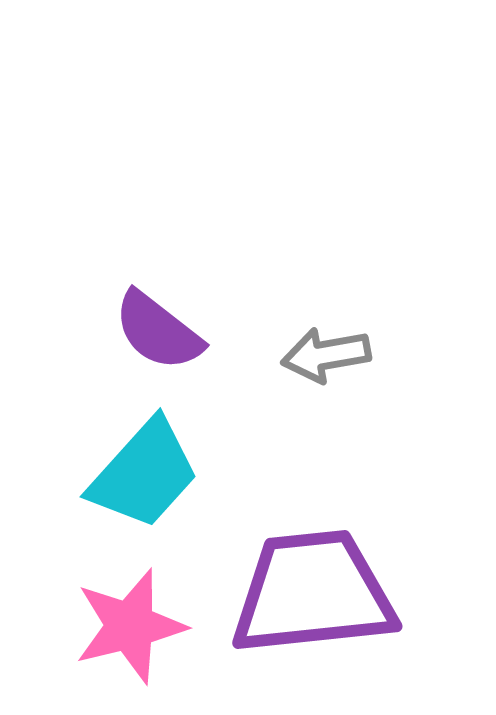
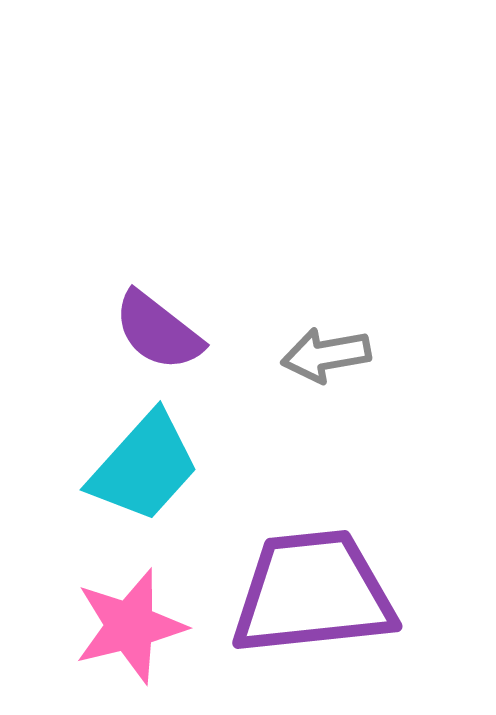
cyan trapezoid: moved 7 px up
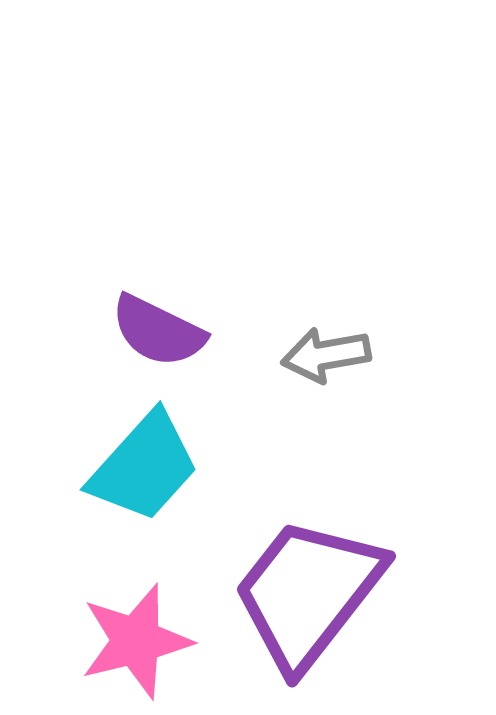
purple semicircle: rotated 12 degrees counterclockwise
purple trapezoid: moved 5 px left; rotated 46 degrees counterclockwise
pink star: moved 6 px right, 15 px down
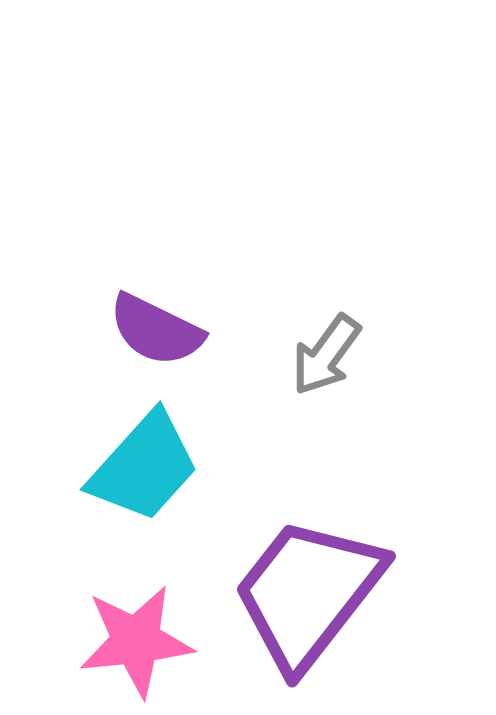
purple semicircle: moved 2 px left, 1 px up
gray arrow: rotated 44 degrees counterclockwise
pink star: rotated 8 degrees clockwise
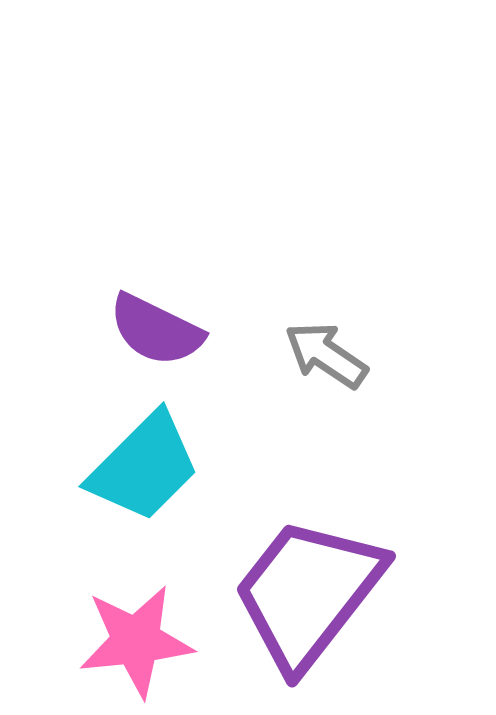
gray arrow: rotated 88 degrees clockwise
cyan trapezoid: rotated 3 degrees clockwise
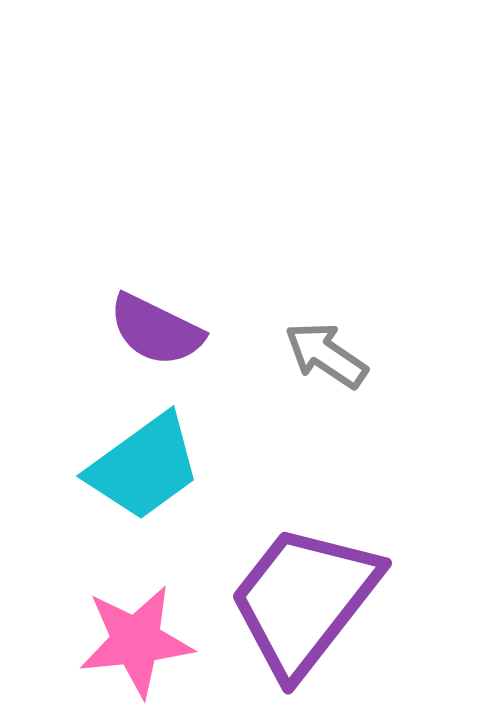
cyan trapezoid: rotated 9 degrees clockwise
purple trapezoid: moved 4 px left, 7 px down
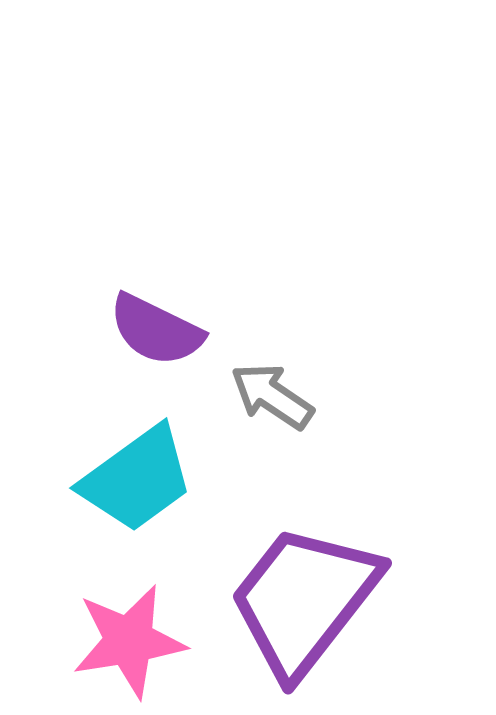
gray arrow: moved 54 px left, 41 px down
cyan trapezoid: moved 7 px left, 12 px down
pink star: moved 7 px left; rotated 3 degrees counterclockwise
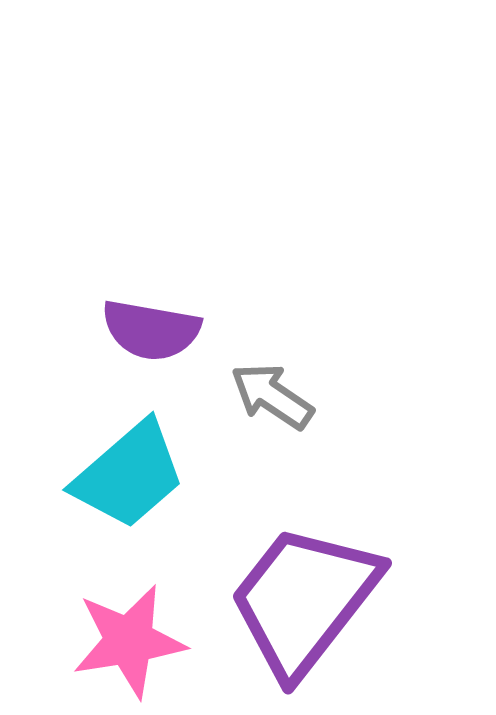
purple semicircle: moved 5 px left; rotated 16 degrees counterclockwise
cyan trapezoid: moved 8 px left, 4 px up; rotated 5 degrees counterclockwise
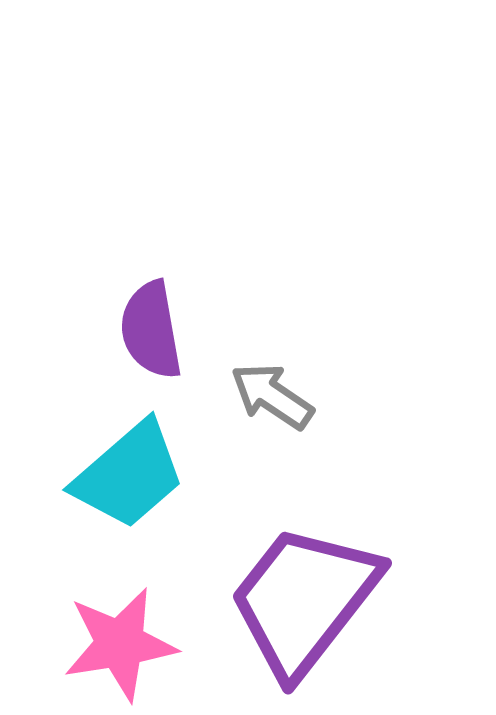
purple semicircle: rotated 70 degrees clockwise
pink star: moved 9 px left, 3 px down
